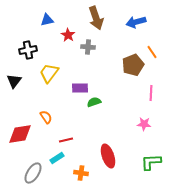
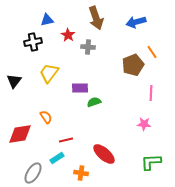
black cross: moved 5 px right, 8 px up
red ellipse: moved 4 px left, 2 px up; rotated 30 degrees counterclockwise
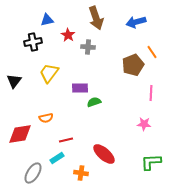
orange semicircle: moved 1 px down; rotated 112 degrees clockwise
